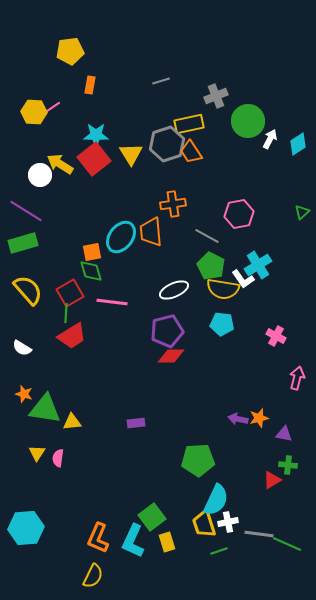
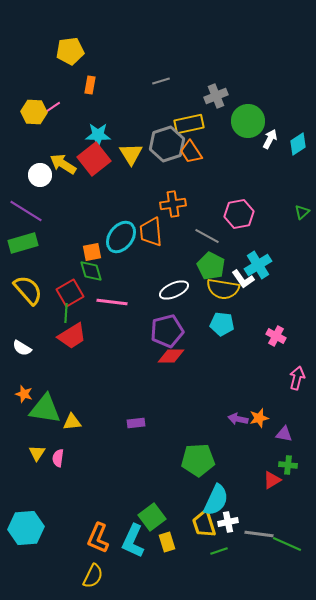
cyan star at (96, 135): moved 2 px right
yellow arrow at (60, 164): moved 3 px right
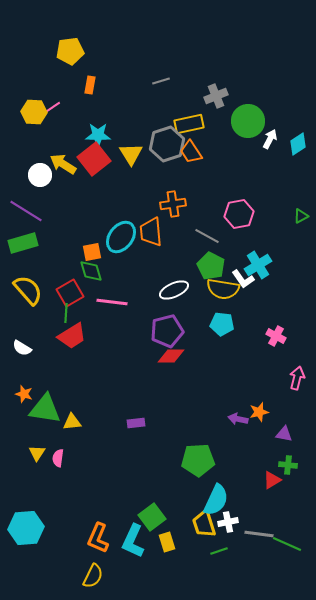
green triangle at (302, 212): moved 1 px left, 4 px down; rotated 14 degrees clockwise
orange star at (259, 418): moved 6 px up
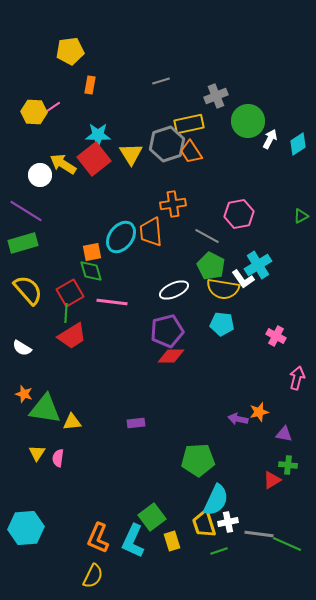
yellow rectangle at (167, 542): moved 5 px right, 1 px up
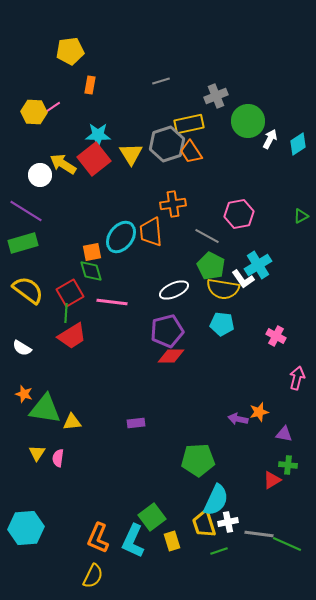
yellow semicircle at (28, 290): rotated 12 degrees counterclockwise
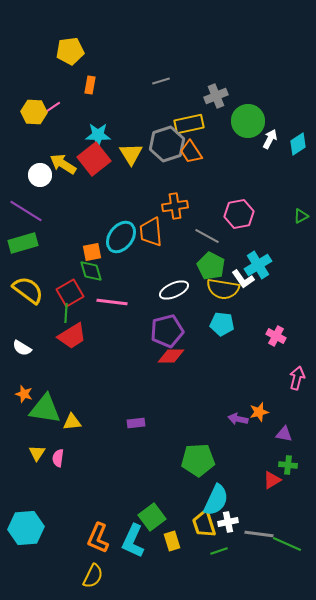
orange cross at (173, 204): moved 2 px right, 2 px down
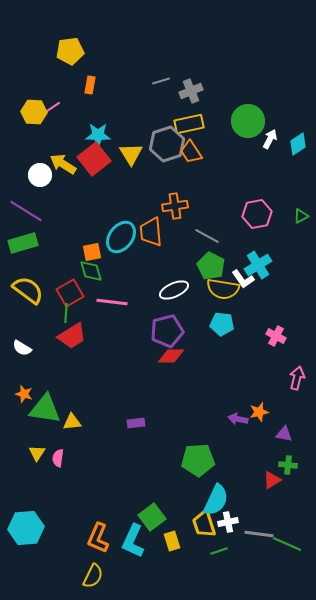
gray cross at (216, 96): moved 25 px left, 5 px up
pink hexagon at (239, 214): moved 18 px right
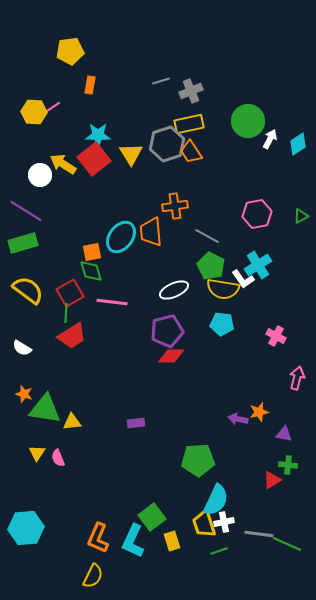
pink semicircle at (58, 458): rotated 30 degrees counterclockwise
white cross at (228, 522): moved 4 px left
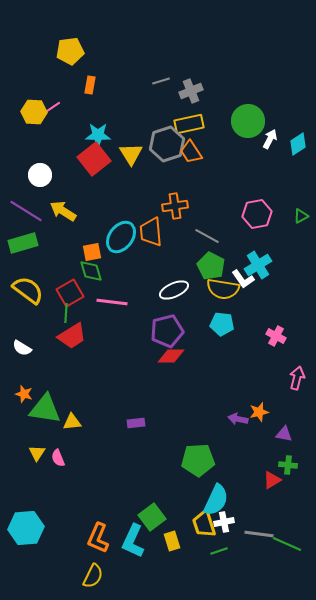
yellow arrow at (63, 164): moved 47 px down
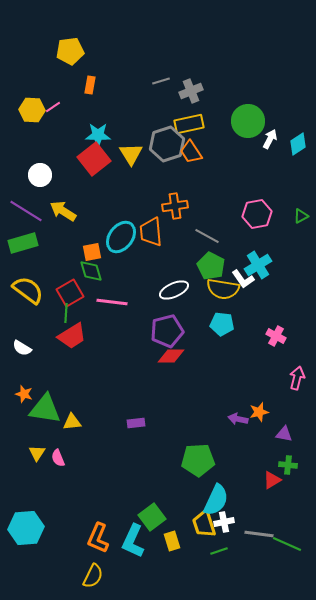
yellow hexagon at (34, 112): moved 2 px left, 2 px up
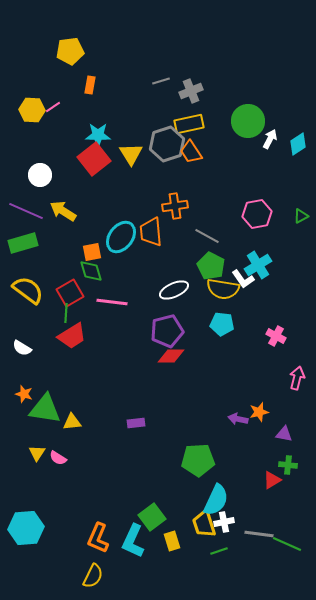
purple line at (26, 211): rotated 8 degrees counterclockwise
pink semicircle at (58, 458): rotated 36 degrees counterclockwise
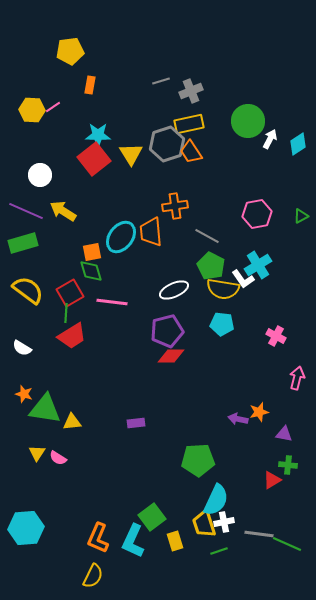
yellow rectangle at (172, 541): moved 3 px right
